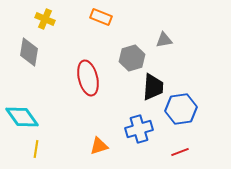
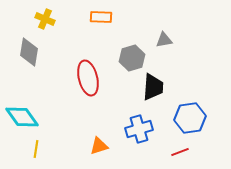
orange rectangle: rotated 20 degrees counterclockwise
blue hexagon: moved 9 px right, 9 px down
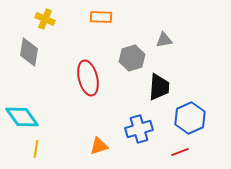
black trapezoid: moved 6 px right
blue hexagon: rotated 16 degrees counterclockwise
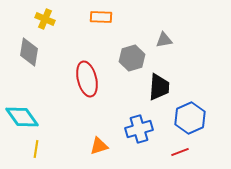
red ellipse: moved 1 px left, 1 px down
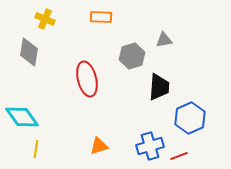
gray hexagon: moved 2 px up
blue cross: moved 11 px right, 17 px down
red line: moved 1 px left, 4 px down
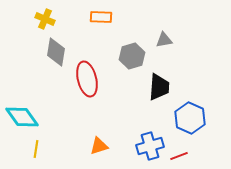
gray diamond: moved 27 px right
blue hexagon: rotated 12 degrees counterclockwise
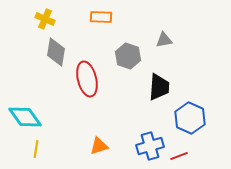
gray hexagon: moved 4 px left; rotated 25 degrees counterclockwise
cyan diamond: moved 3 px right
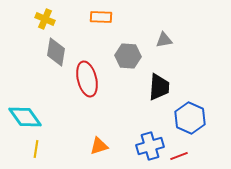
gray hexagon: rotated 15 degrees counterclockwise
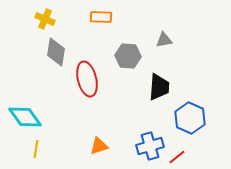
red line: moved 2 px left, 1 px down; rotated 18 degrees counterclockwise
